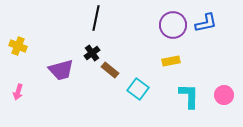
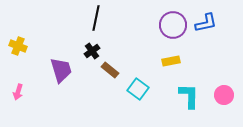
black cross: moved 2 px up
purple trapezoid: rotated 92 degrees counterclockwise
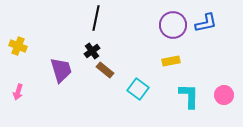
brown rectangle: moved 5 px left
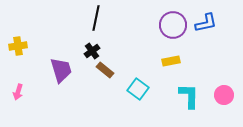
yellow cross: rotated 30 degrees counterclockwise
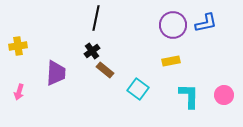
purple trapezoid: moved 5 px left, 3 px down; rotated 20 degrees clockwise
pink arrow: moved 1 px right
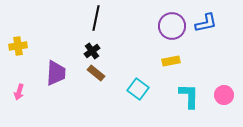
purple circle: moved 1 px left, 1 px down
brown rectangle: moved 9 px left, 3 px down
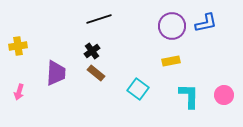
black line: moved 3 px right, 1 px down; rotated 60 degrees clockwise
